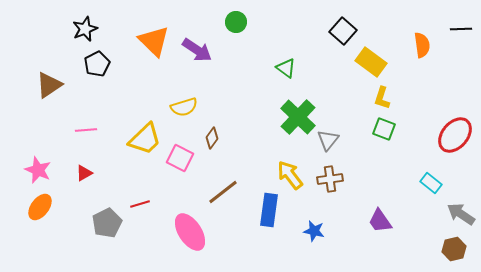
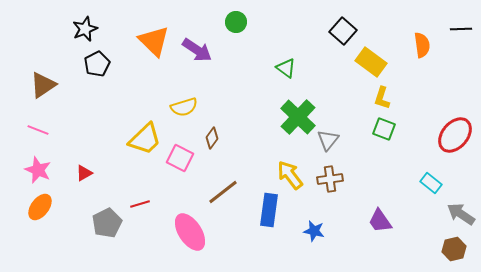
brown triangle: moved 6 px left
pink line: moved 48 px left; rotated 25 degrees clockwise
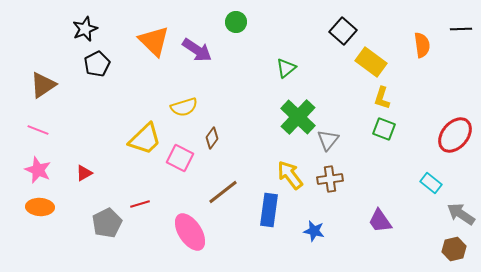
green triangle: rotated 45 degrees clockwise
orange ellipse: rotated 56 degrees clockwise
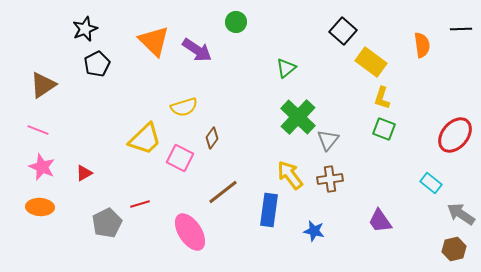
pink star: moved 4 px right, 3 px up
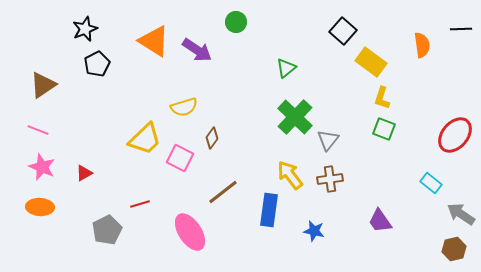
orange triangle: rotated 12 degrees counterclockwise
green cross: moved 3 px left
gray pentagon: moved 7 px down
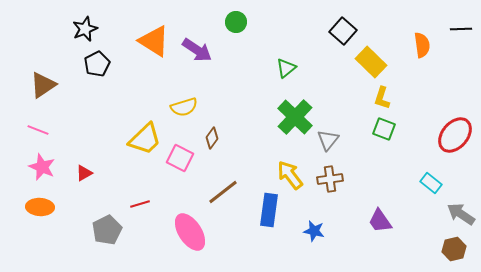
yellow rectangle: rotated 8 degrees clockwise
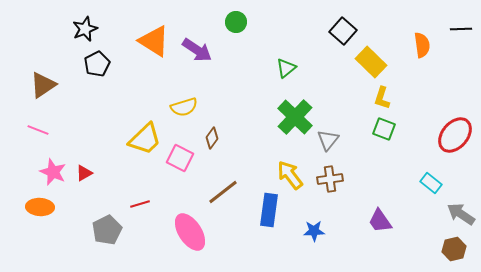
pink star: moved 11 px right, 5 px down
blue star: rotated 15 degrees counterclockwise
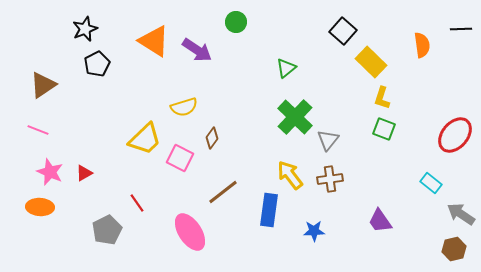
pink star: moved 3 px left
red line: moved 3 px left, 1 px up; rotated 72 degrees clockwise
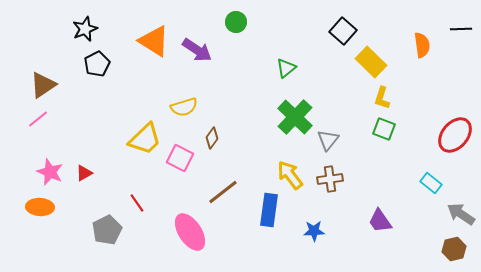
pink line: moved 11 px up; rotated 60 degrees counterclockwise
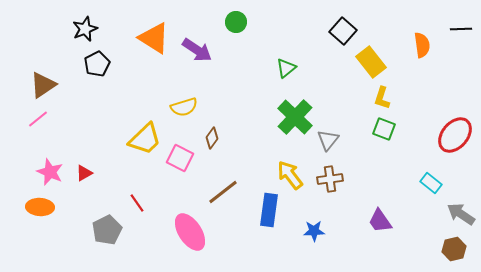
orange triangle: moved 3 px up
yellow rectangle: rotated 8 degrees clockwise
